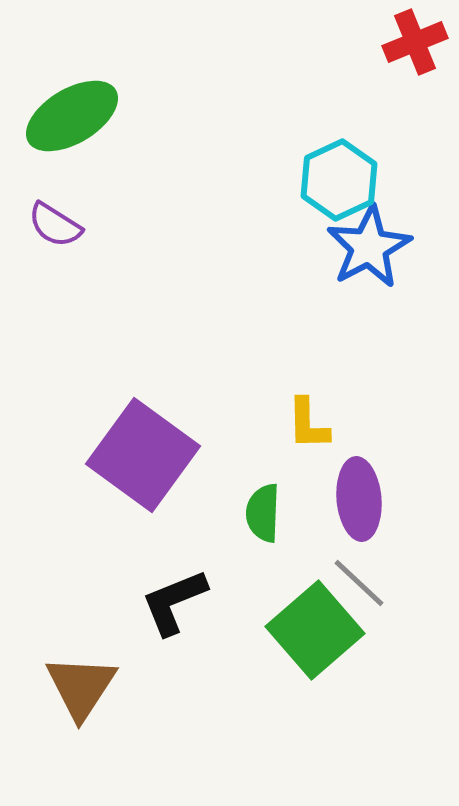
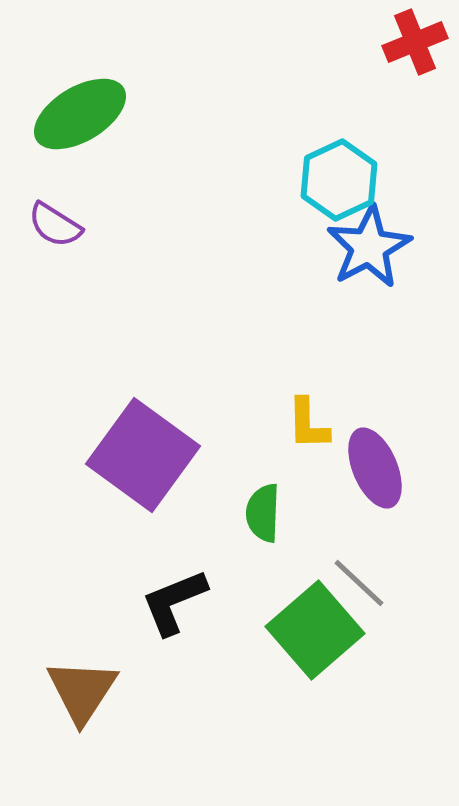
green ellipse: moved 8 px right, 2 px up
purple ellipse: moved 16 px right, 31 px up; rotated 18 degrees counterclockwise
brown triangle: moved 1 px right, 4 px down
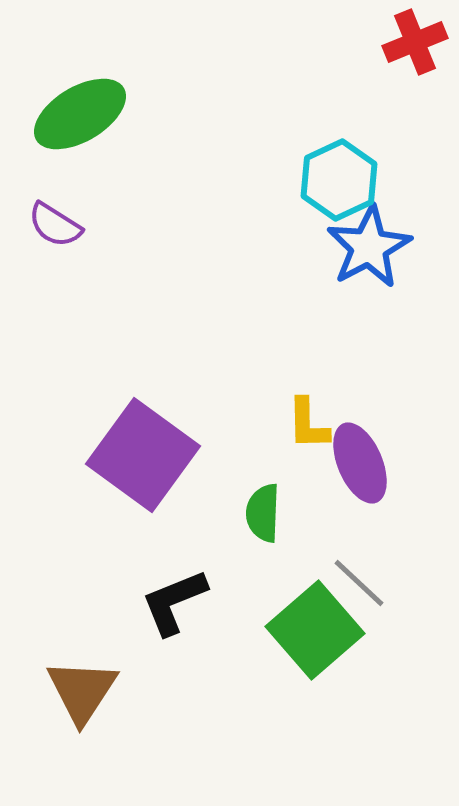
purple ellipse: moved 15 px left, 5 px up
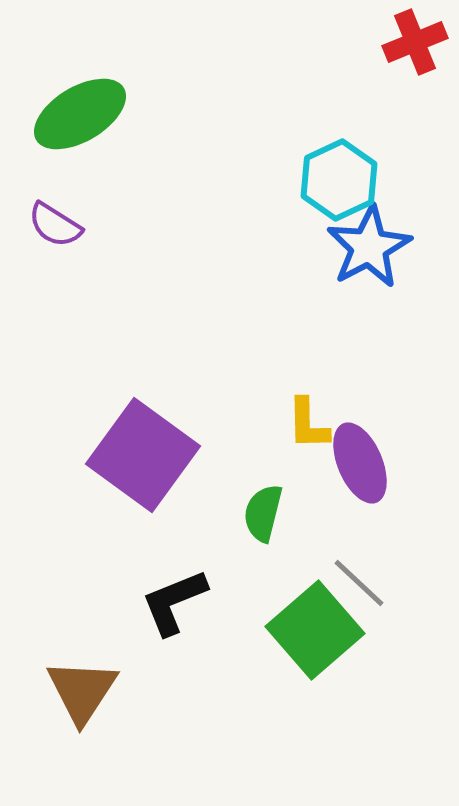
green semicircle: rotated 12 degrees clockwise
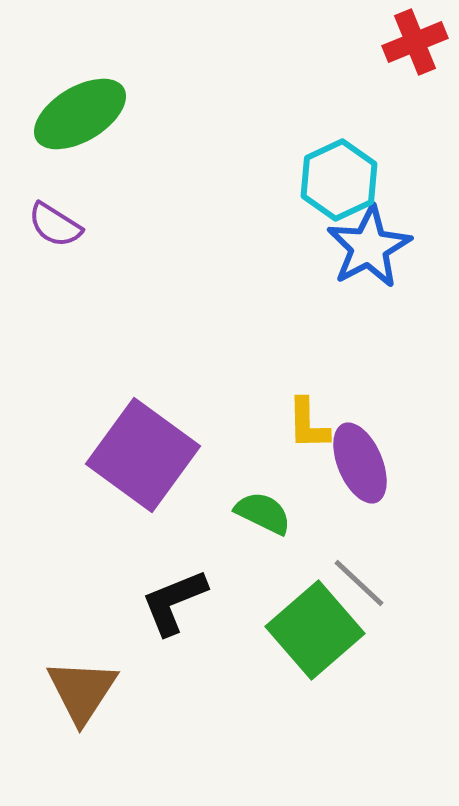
green semicircle: rotated 102 degrees clockwise
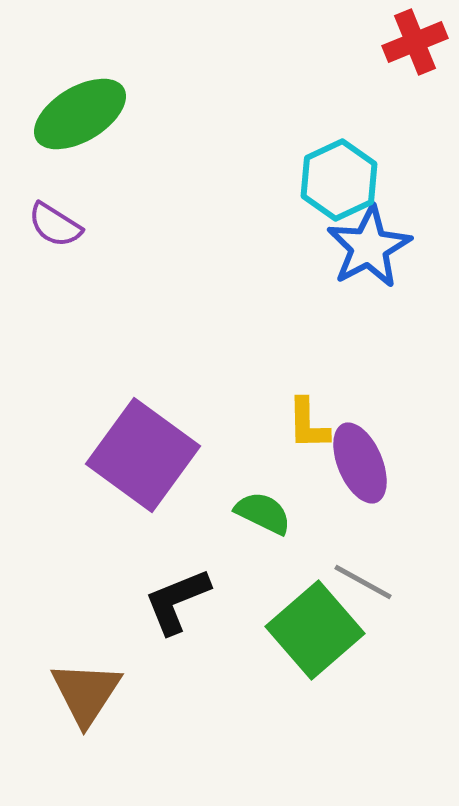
gray line: moved 4 px right, 1 px up; rotated 14 degrees counterclockwise
black L-shape: moved 3 px right, 1 px up
brown triangle: moved 4 px right, 2 px down
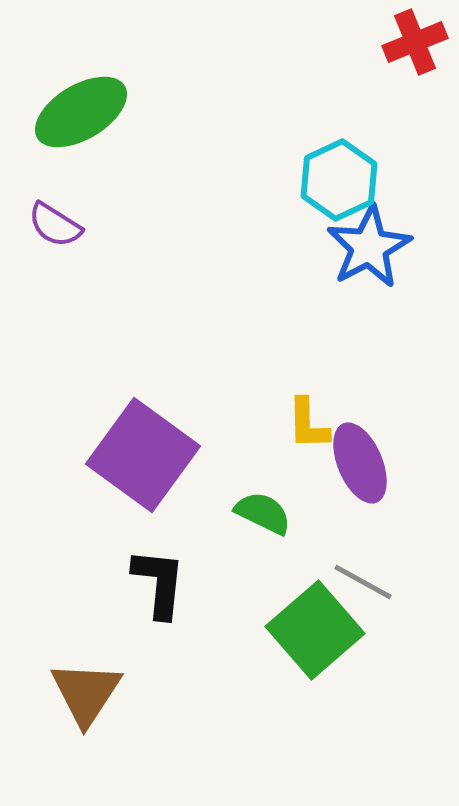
green ellipse: moved 1 px right, 2 px up
black L-shape: moved 18 px left, 18 px up; rotated 118 degrees clockwise
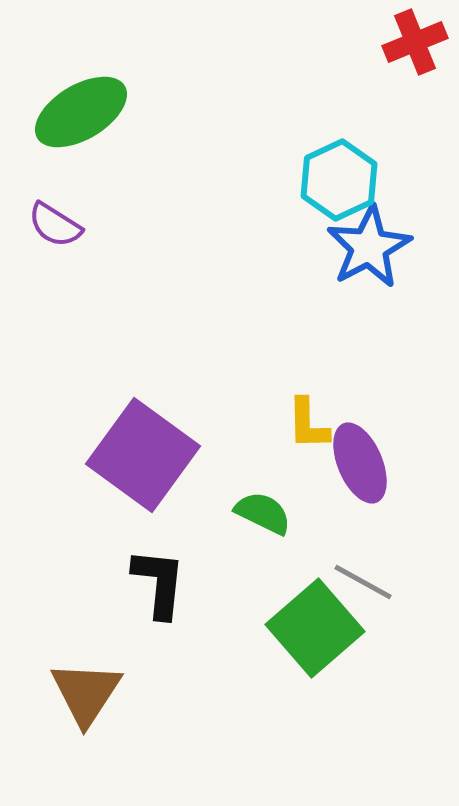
green square: moved 2 px up
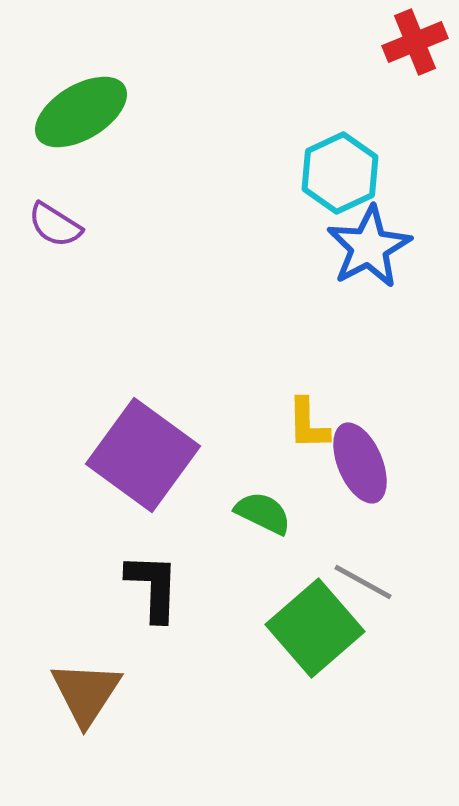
cyan hexagon: moved 1 px right, 7 px up
black L-shape: moved 6 px left, 4 px down; rotated 4 degrees counterclockwise
